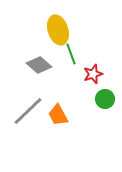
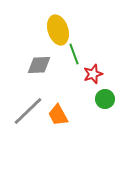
green line: moved 3 px right
gray diamond: rotated 45 degrees counterclockwise
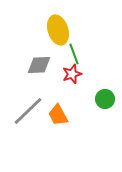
red star: moved 21 px left
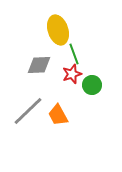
green circle: moved 13 px left, 14 px up
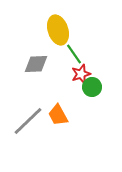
green line: rotated 15 degrees counterclockwise
gray diamond: moved 3 px left, 1 px up
red star: moved 9 px right
green circle: moved 2 px down
gray line: moved 10 px down
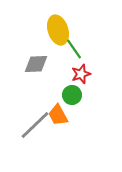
green line: moved 5 px up
green circle: moved 20 px left, 8 px down
gray line: moved 7 px right, 4 px down
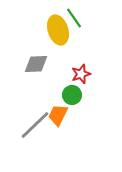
green line: moved 31 px up
orange trapezoid: rotated 55 degrees clockwise
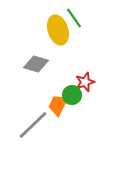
gray diamond: rotated 20 degrees clockwise
red star: moved 4 px right, 8 px down
orange trapezoid: moved 10 px up
gray line: moved 2 px left
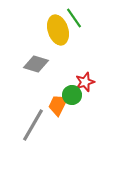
gray line: rotated 16 degrees counterclockwise
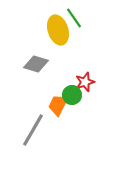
gray line: moved 5 px down
